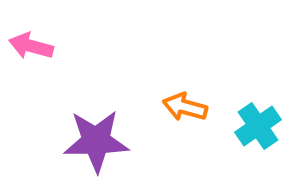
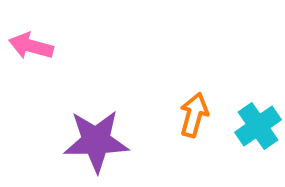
orange arrow: moved 9 px right, 8 px down; rotated 90 degrees clockwise
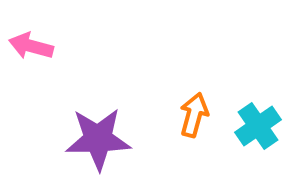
purple star: moved 2 px right, 2 px up
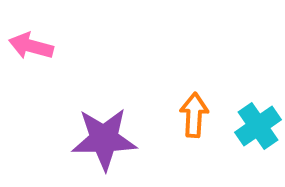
orange arrow: rotated 12 degrees counterclockwise
purple star: moved 6 px right
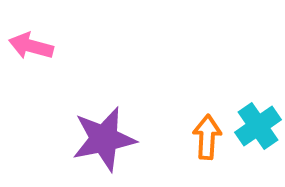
orange arrow: moved 13 px right, 22 px down
purple star: rotated 10 degrees counterclockwise
